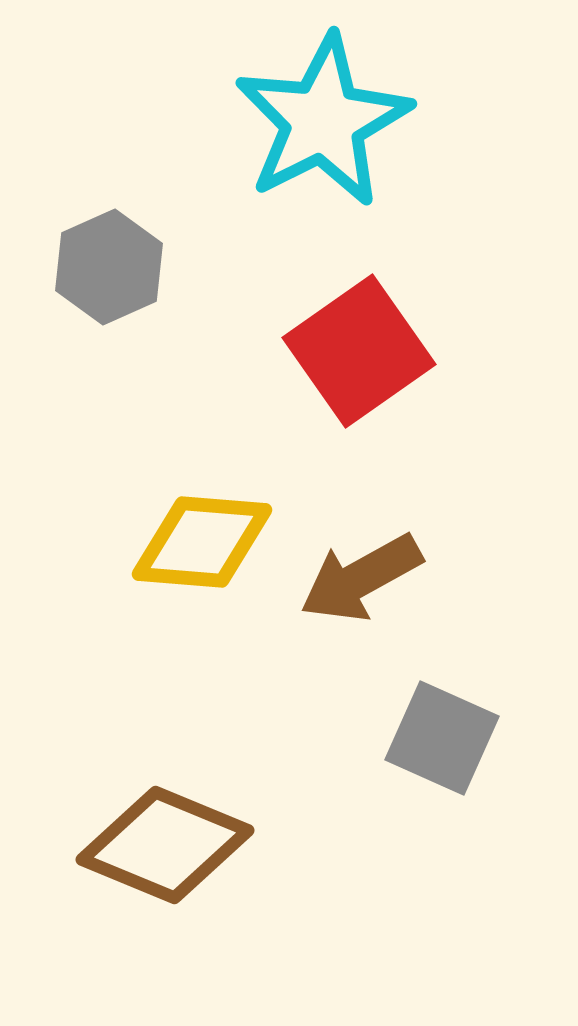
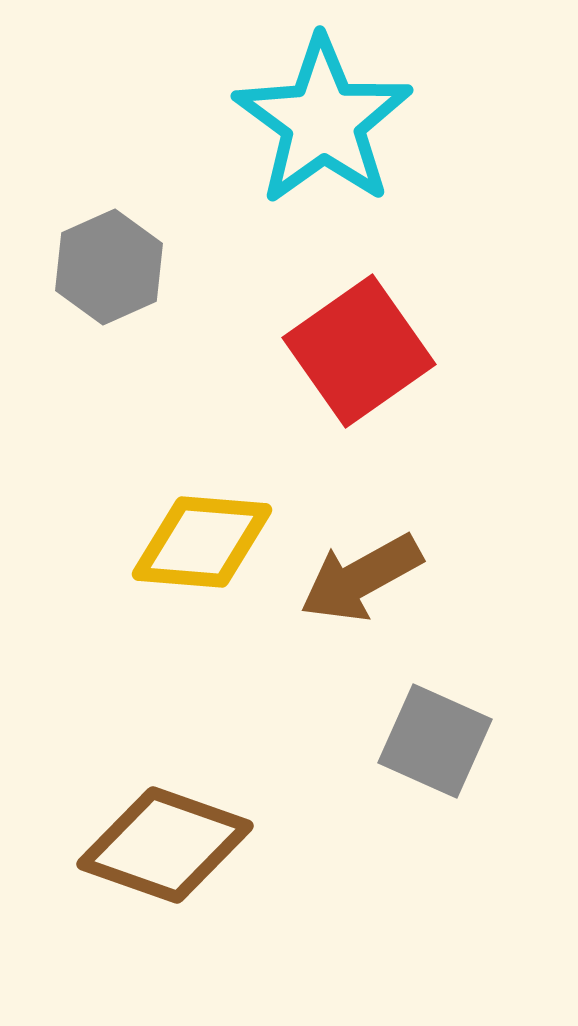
cyan star: rotated 9 degrees counterclockwise
gray square: moved 7 px left, 3 px down
brown diamond: rotated 3 degrees counterclockwise
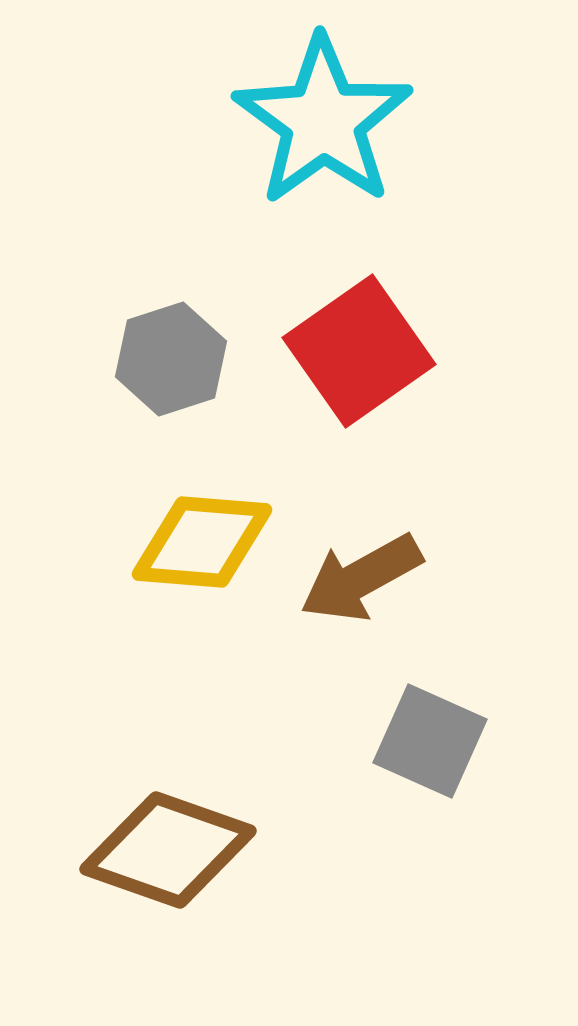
gray hexagon: moved 62 px right, 92 px down; rotated 6 degrees clockwise
gray square: moved 5 px left
brown diamond: moved 3 px right, 5 px down
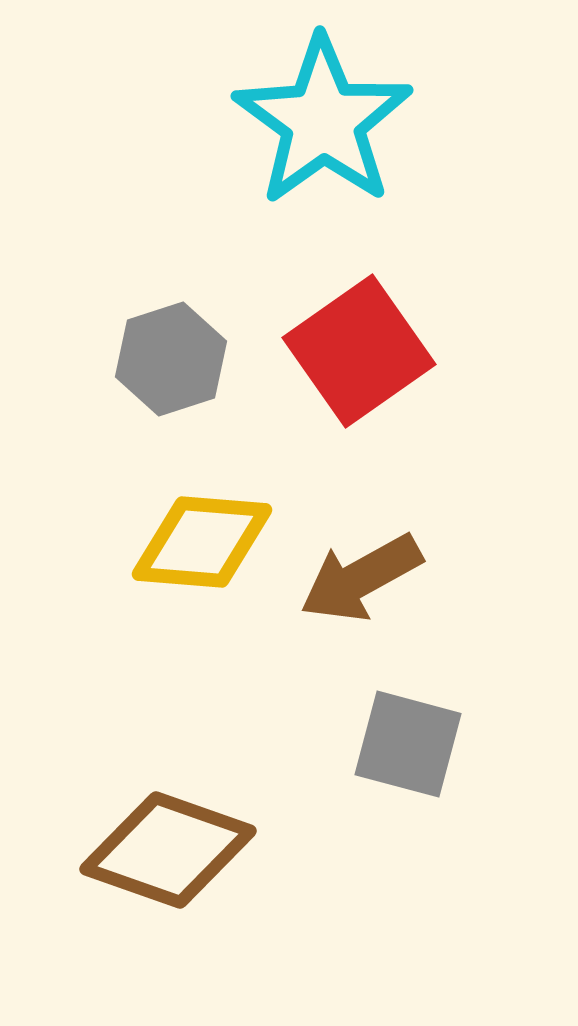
gray square: moved 22 px left, 3 px down; rotated 9 degrees counterclockwise
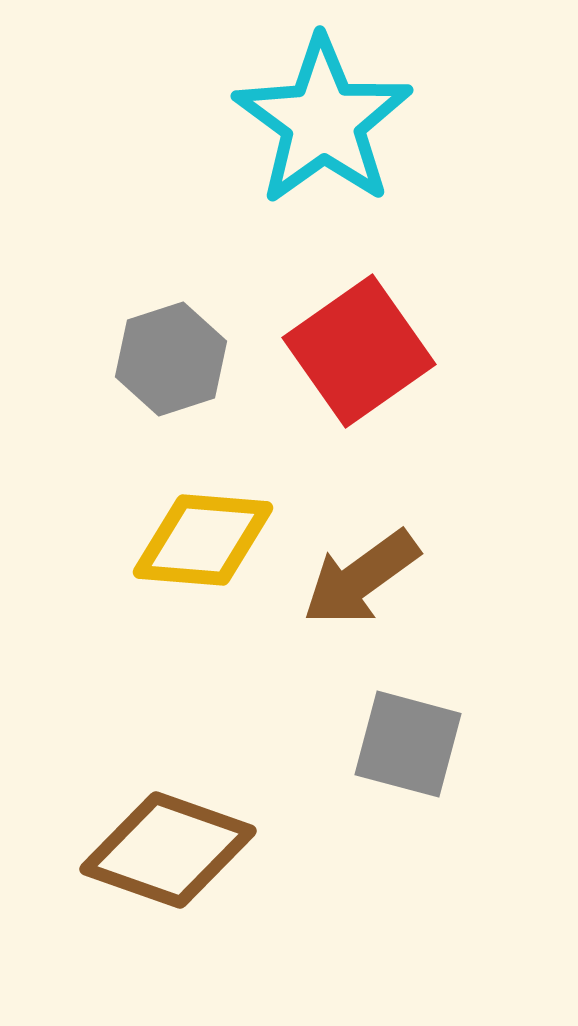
yellow diamond: moved 1 px right, 2 px up
brown arrow: rotated 7 degrees counterclockwise
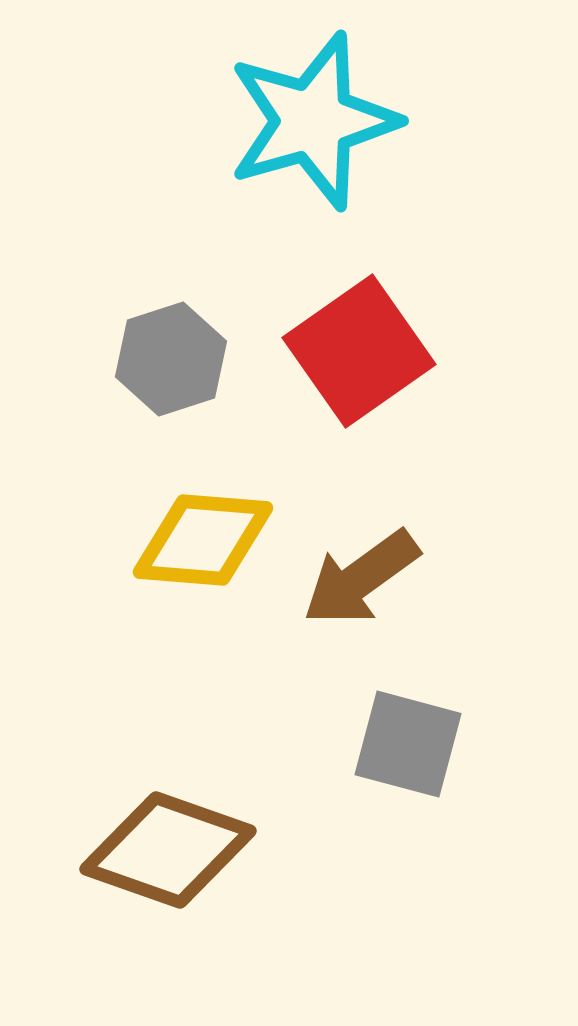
cyan star: moved 10 px left; rotated 20 degrees clockwise
